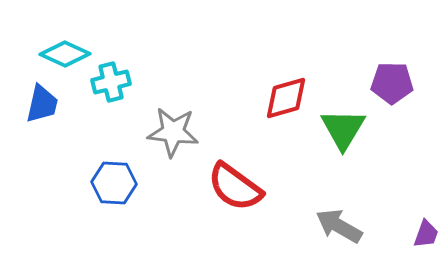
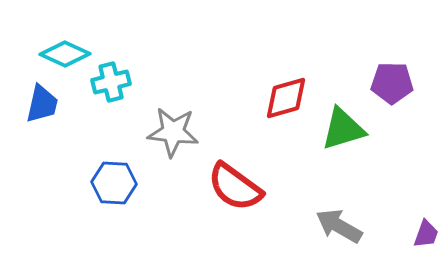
green triangle: rotated 42 degrees clockwise
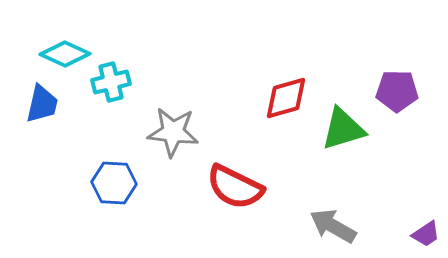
purple pentagon: moved 5 px right, 8 px down
red semicircle: rotated 10 degrees counterclockwise
gray arrow: moved 6 px left
purple trapezoid: rotated 36 degrees clockwise
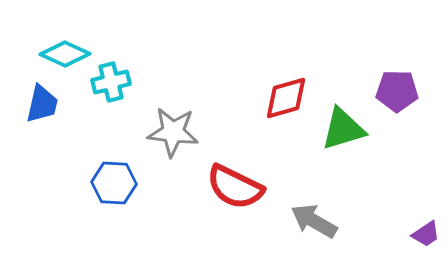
gray arrow: moved 19 px left, 5 px up
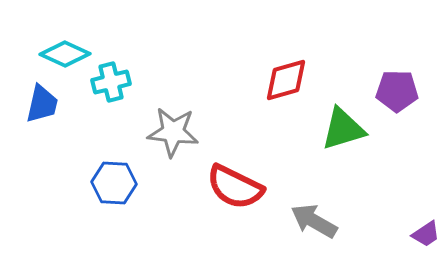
red diamond: moved 18 px up
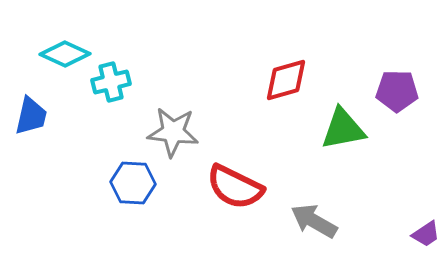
blue trapezoid: moved 11 px left, 12 px down
green triangle: rotated 6 degrees clockwise
blue hexagon: moved 19 px right
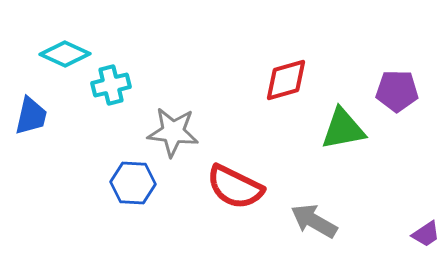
cyan cross: moved 3 px down
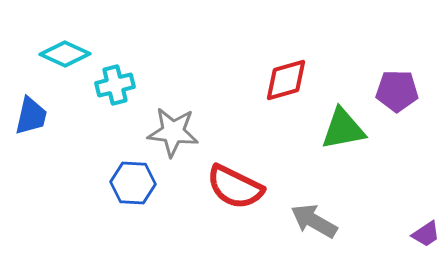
cyan cross: moved 4 px right
